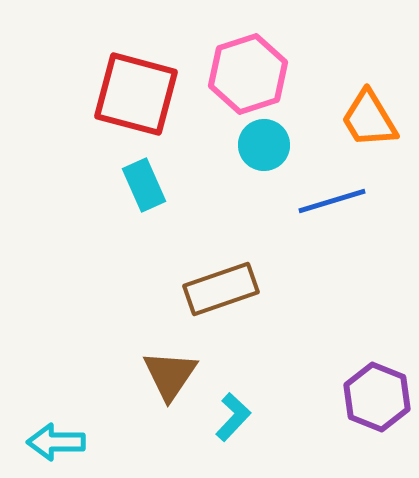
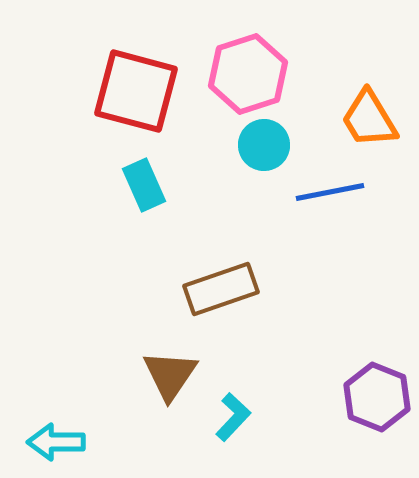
red square: moved 3 px up
blue line: moved 2 px left, 9 px up; rotated 6 degrees clockwise
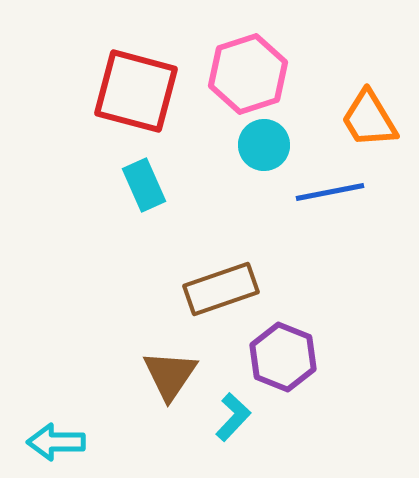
purple hexagon: moved 94 px left, 40 px up
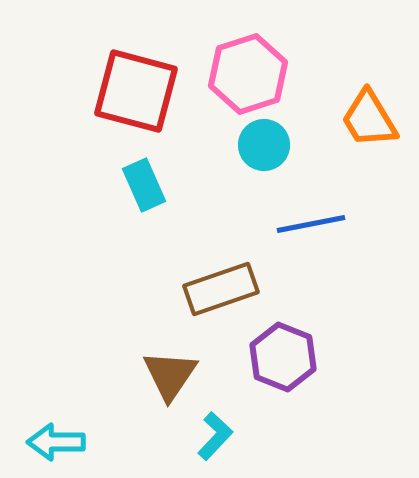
blue line: moved 19 px left, 32 px down
cyan L-shape: moved 18 px left, 19 px down
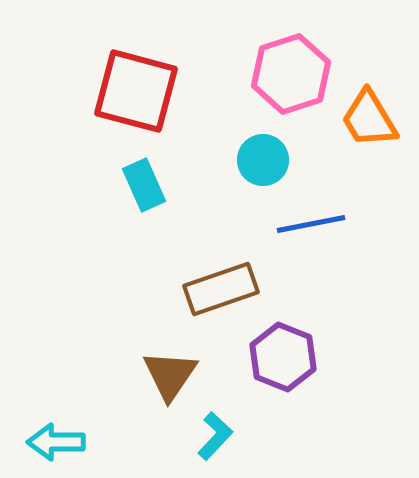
pink hexagon: moved 43 px right
cyan circle: moved 1 px left, 15 px down
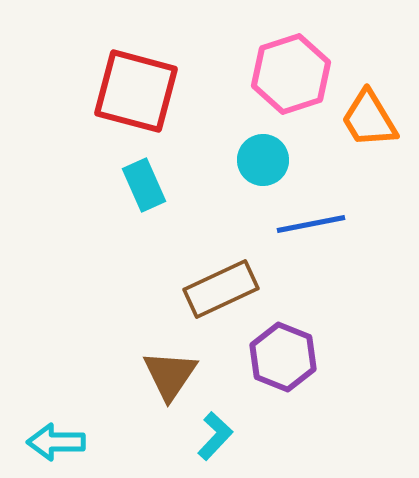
brown rectangle: rotated 6 degrees counterclockwise
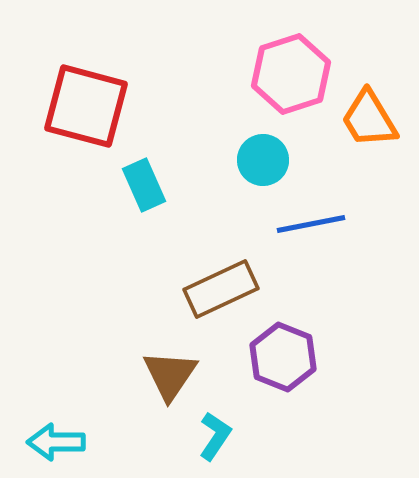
red square: moved 50 px left, 15 px down
cyan L-shape: rotated 9 degrees counterclockwise
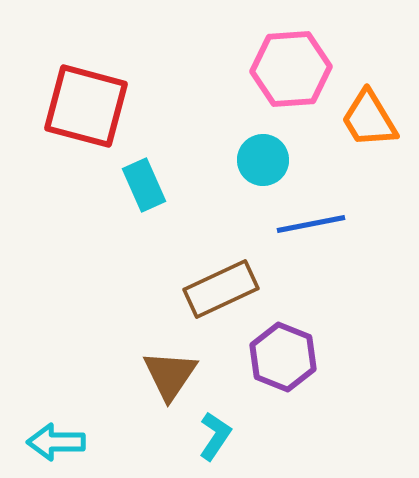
pink hexagon: moved 5 px up; rotated 14 degrees clockwise
